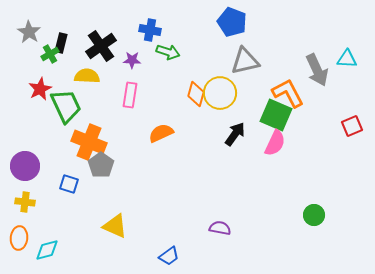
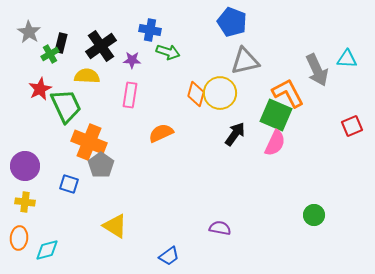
yellow triangle: rotated 8 degrees clockwise
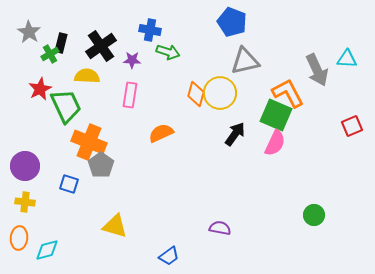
yellow triangle: rotated 16 degrees counterclockwise
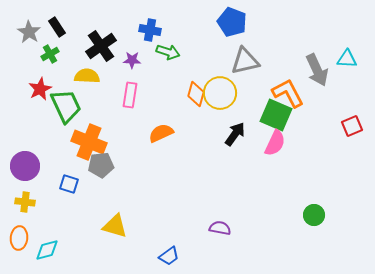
black rectangle: moved 4 px left, 16 px up; rotated 48 degrees counterclockwise
gray pentagon: rotated 30 degrees clockwise
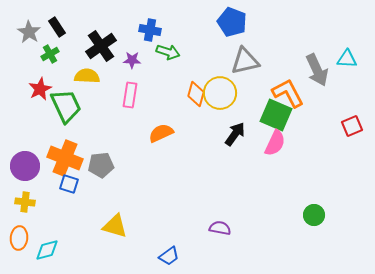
orange cross: moved 24 px left, 16 px down
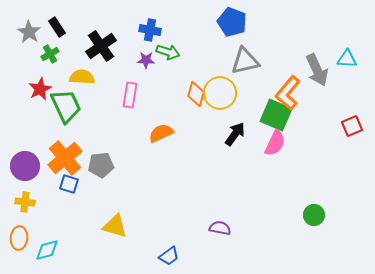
purple star: moved 14 px right
yellow semicircle: moved 5 px left, 1 px down
orange L-shape: rotated 112 degrees counterclockwise
orange cross: rotated 28 degrees clockwise
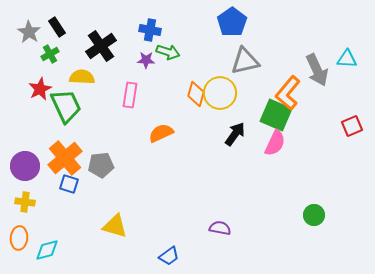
blue pentagon: rotated 16 degrees clockwise
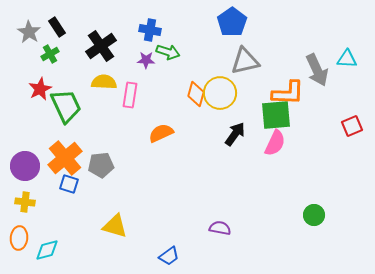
yellow semicircle: moved 22 px right, 5 px down
orange L-shape: rotated 128 degrees counterclockwise
green square: rotated 28 degrees counterclockwise
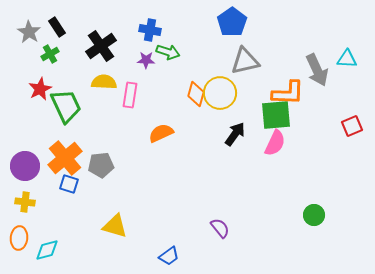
purple semicircle: rotated 40 degrees clockwise
